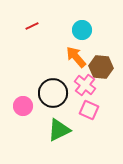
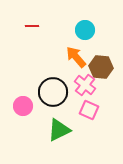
red line: rotated 24 degrees clockwise
cyan circle: moved 3 px right
black circle: moved 1 px up
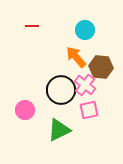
black circle: moved 8 px right, 2 px up
pink circle: moved 2 px right, 4 px down
pink square: rotated 36 degrees counterclockwise
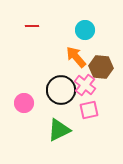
pink circle: moved 1 px left, 7 px up
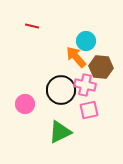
red line: rotated 16 degrees clockwise
cyan circle: moved 1 px right, 11 px down
pink cross: rotated 25 degrees counterclockwise
pink circle: moved 1 px right, 1 px down
green triangle: moved 1 px right, 2 px down
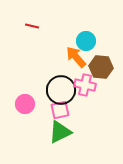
pink square: moved 29 px left
